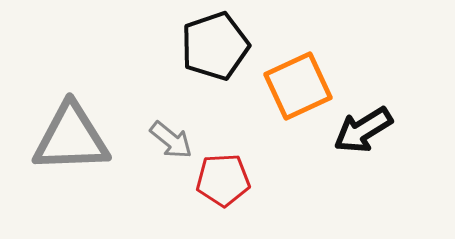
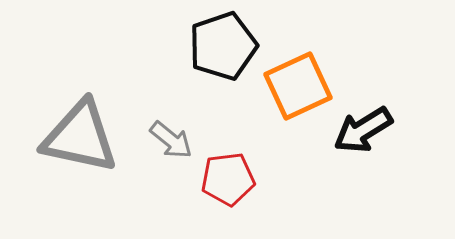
black pentagon: moved 8 px right
gray triangle: moved 9 px right, 1 px up; rotated 14 degrees clockwise
red pentagon: moved 5 px right, 1 px up; rotated 4 degrees counterclockwise
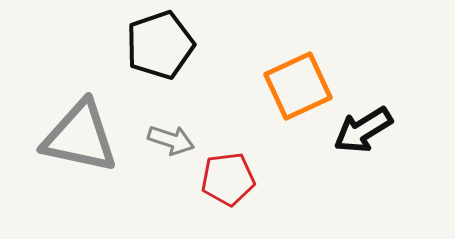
black pentagon: moved 63 px left, 1 px up
gray arrow: rotated 21 degrees counterclockwise
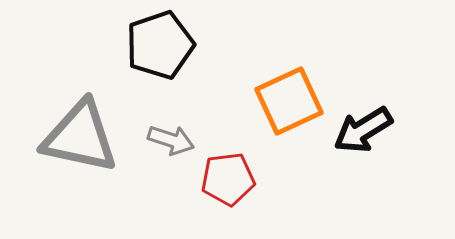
orange square: moved 9 px left, 15 px down
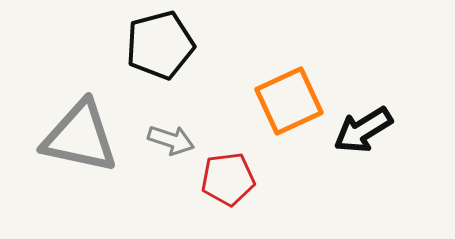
black pentagon: rotated 4 degrees clockwise
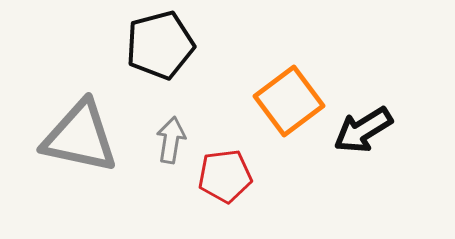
orange square: rotated 12 degrees counterclockwise
gray arrow: rotated 99 degrees counterclockwise
red pentagon: moved 3 px left, 3 px up
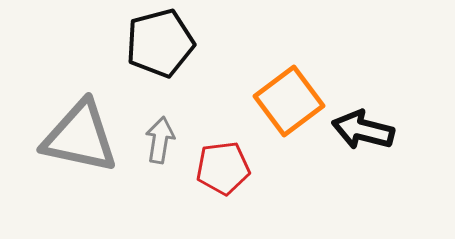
black pentagon: moved 2 px up
black arrow: rotated 46 degrees clockwise
gray arrow: moved 11 px left
red pentagon: moved 2 px left, 8 px up
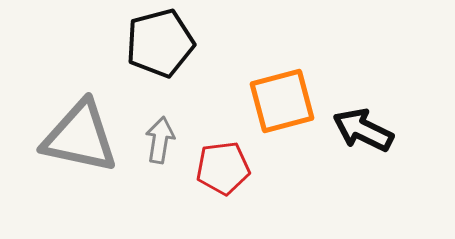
orange square: moved 7 px left; rotated 22 degrees clockwise
black arrow: rotated 12 degrees clockwise
